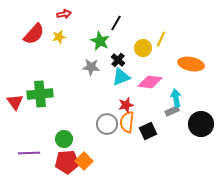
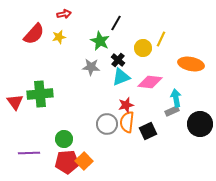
black circle: moved 1 px left
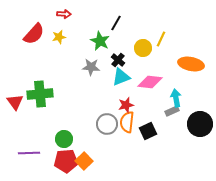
red arrow: rotated 16 degrees clockwise
red pentagon: moved 1 px left, 1 px up
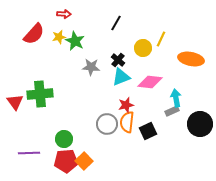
green star: moved 25 px left
orange ellipse: moved 5 px up
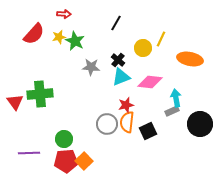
orange ellipse: moved 1 px left
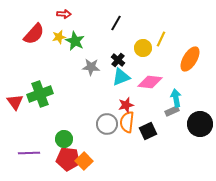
orange ellipse: rotated 70 degrees counterclockwise
green cross: rotated 15 degrees counterclockwise
red pentagon: moved 2 px right, 2 px up; rotated 10 degrees clockwise
